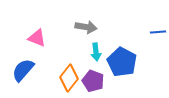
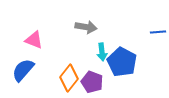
pink triangle: moved 3 px left, 2 px down
cyan arrow: moved 6 px right
purple pentagon: moved 1 px left, 1 px down
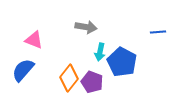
cyan arrow: moved 2 px left; rotated 18 degrees clockwise
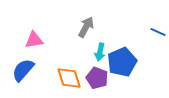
gray arrow: rotated 70 degrees counterclockwise
blue line: rotated 28 degrees clockwise
pink triangle: rotated 30 degrees counterclockwise
blue pentagon: rotated 20 degrees clockwise
orange diamond: rotated 56 degrees counterclockwise
purple pentagon: moved 5 px right, 4 px up
